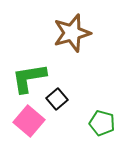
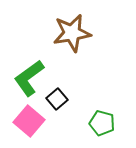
brown star: rotated 6 degrees clockwise
green L-shape: rotated 27 degrees counterclockwise
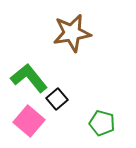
green L-shape: rotated 87 degrees clockwise
